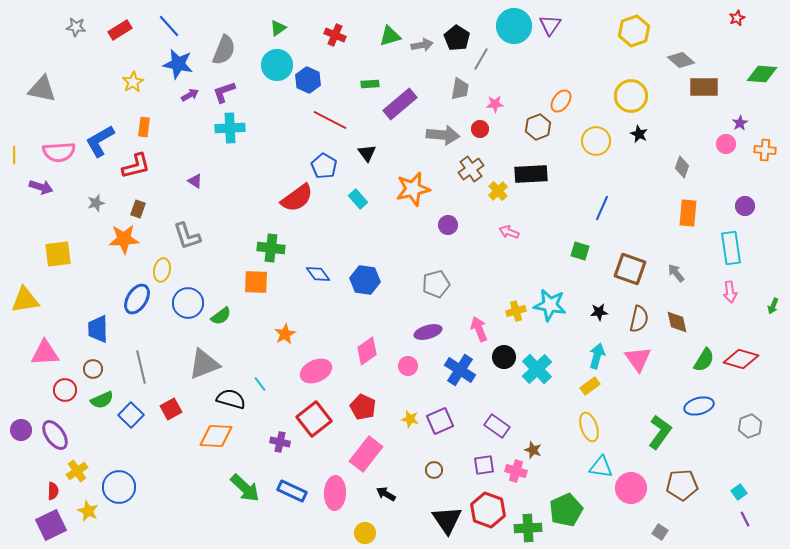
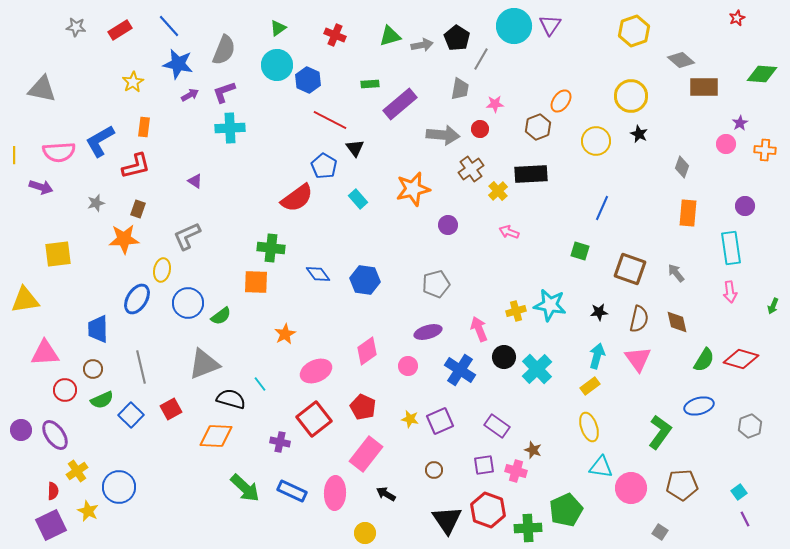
black triangle at (367, 153): moved 12 px left, 5 px up
gray L-shape at (187, 236): rotated 84 degrees clockwise
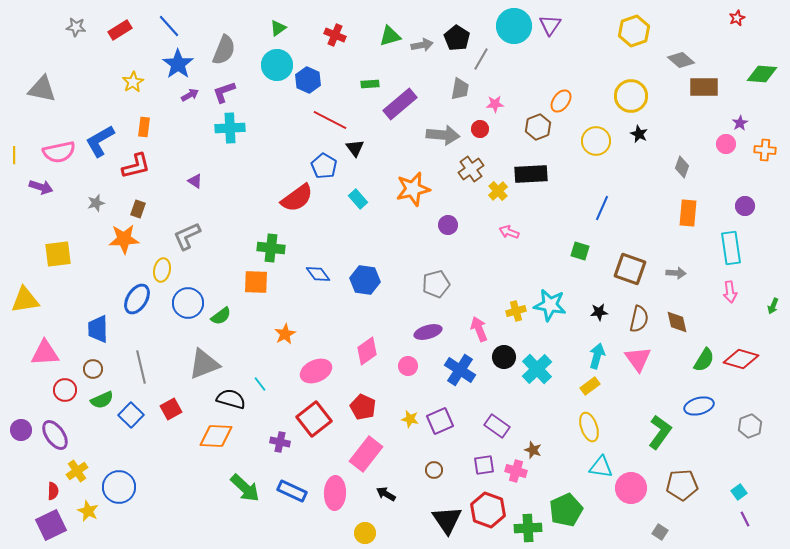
blue star at (178, 64): rotated 24 degrees clockwise
pink semicircle at (59, 152): rotated 8 degrees counterclockwise
gray arrow at (676, 273): rotated 132 degrees clockwise
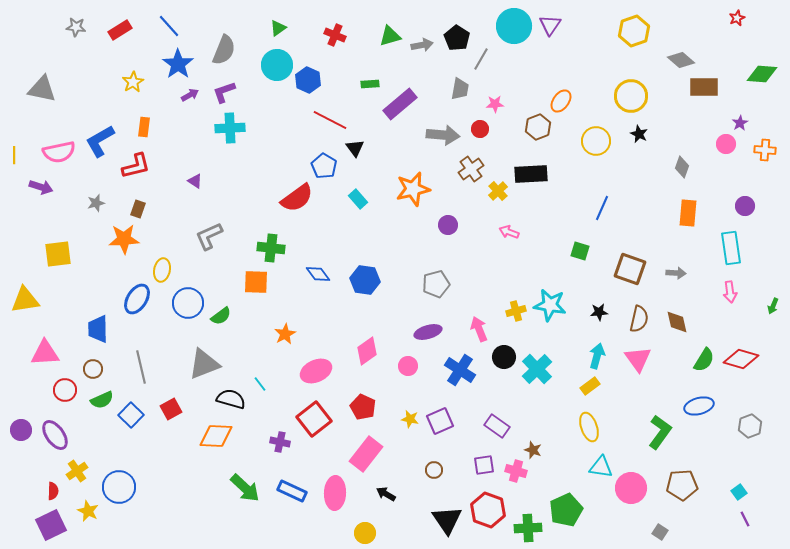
gray L-shape at (187, 236): moved 22 px right
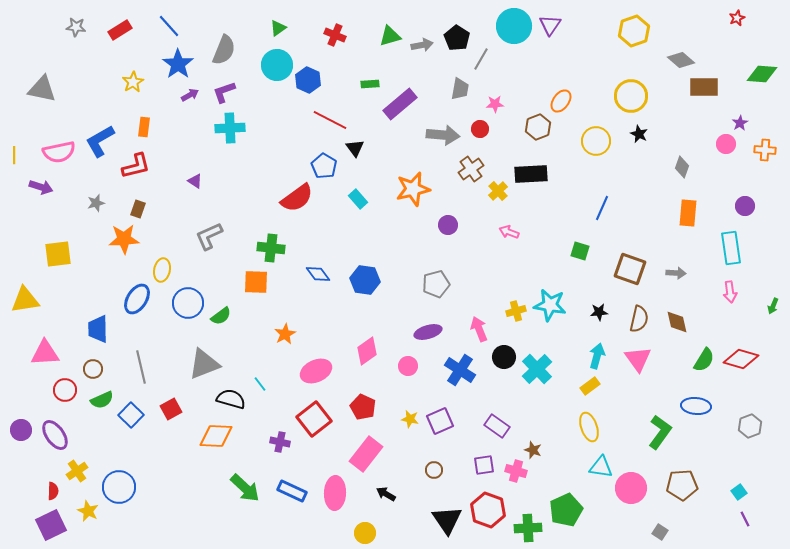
blue ellipse at (699, 406): moved 3 px left; rotated 20 degrees clockwise
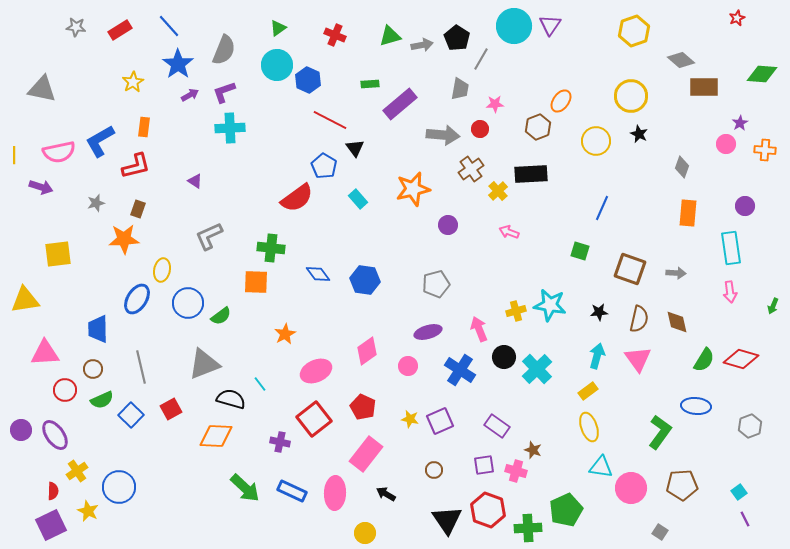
yellow rectangle at (590, 386): moved 2 px left, 5 px down
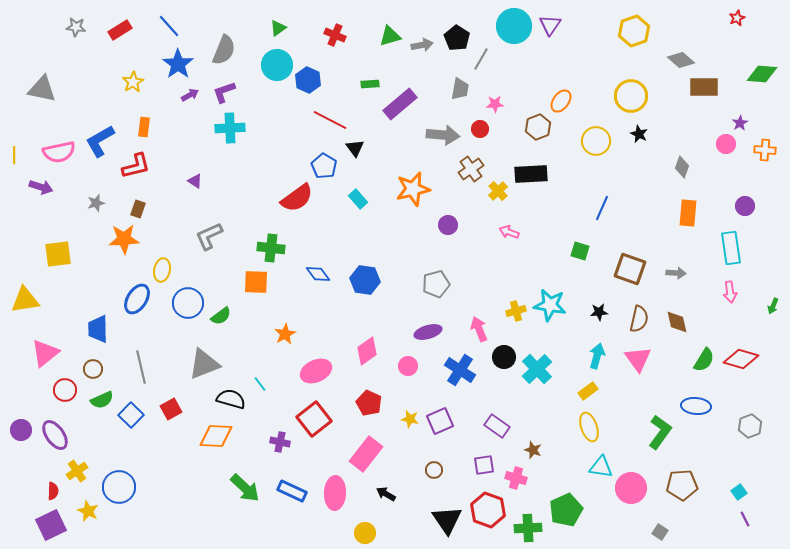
pink triangle at (45, 353): rotated 36 degrees counterclockwise
red pentagon at (363, 407): moved 6 px right, 4 px up
pink cross at (516, 471): moved 7 px down
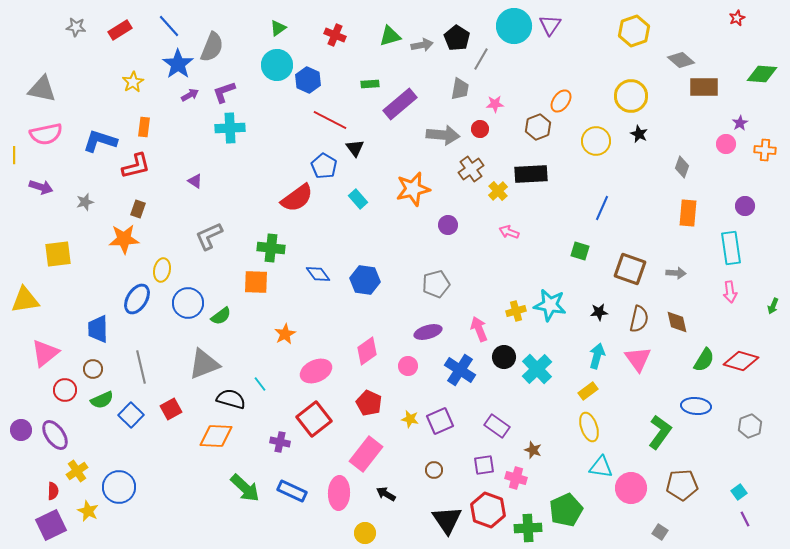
gray semicircle at (224, 50): moved 12 px left, 3 px up
blue L-shape at (100, 141): rotated 48 degrees clockwise
pink semicircle at (59, 152): moved 13 px left, 18 px up
gray star at (96, 203): moved 11 px left, 1 px up
red diamond at (741, 359): moved 2 px down
pink ellipse at (335, 493): moved 4 px right
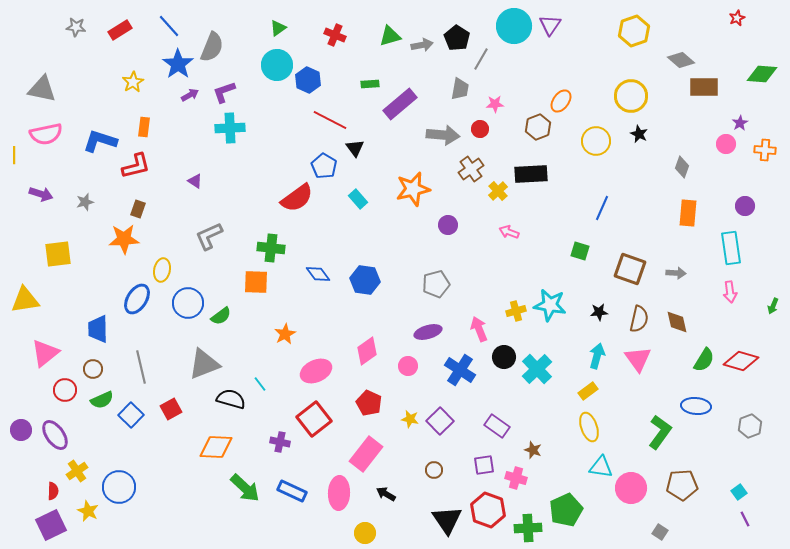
purple arrow at (41, 187): moved 7 px down
purple square at (440, 421): rotated 20 degrees counterclockwise
orange diamond at (216, 436): moved 11 px down
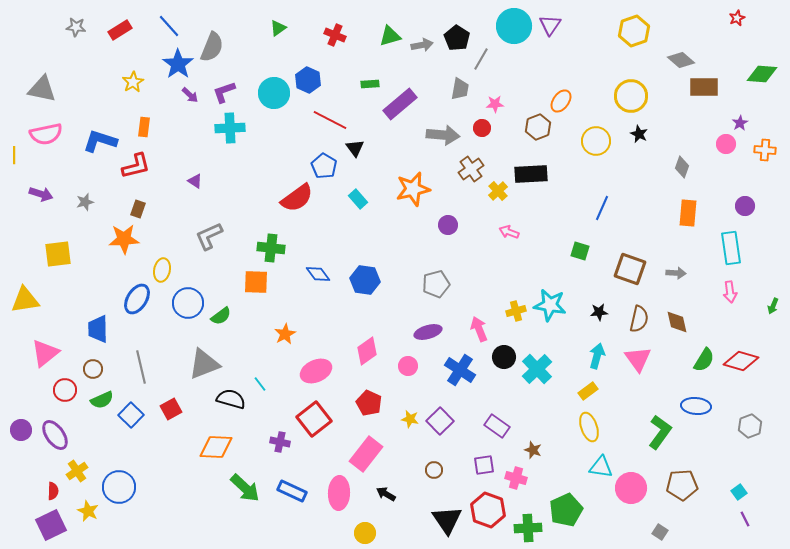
cyan circle at (277, 65): moved 3 px left, 28 px down
purple arrow at (190, 95): rotated 72 degrees clockwise
red circle at (480, 129): moved 2 px right, 1 px up
